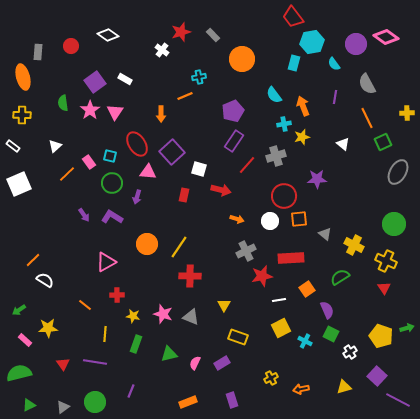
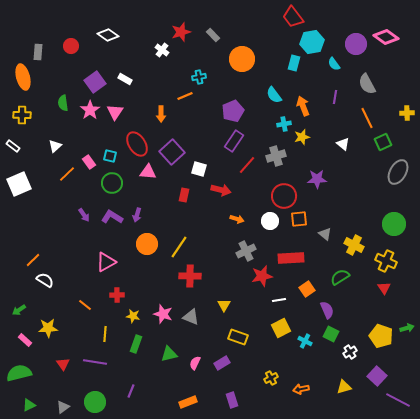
purple arrow at (137, 197): moved 18 px down
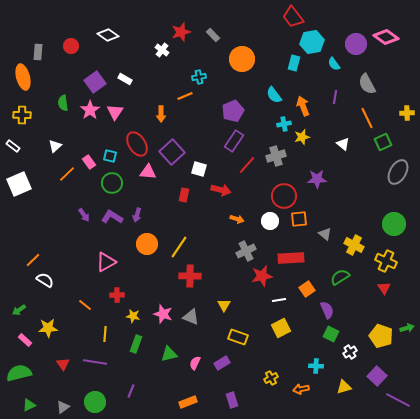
cyan cross at (305, 341): moved 11 px right, 25 px down; rotated 24 degrees counterclockwise
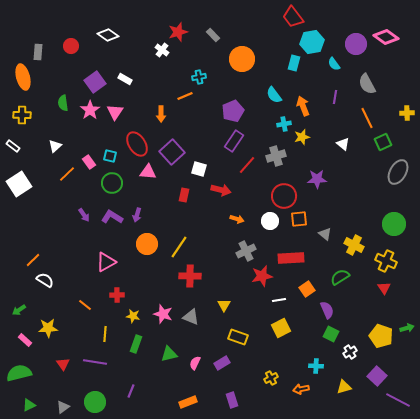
red star at (181, 32): moved 3 px left
white square at (19, 184): rotated 10 degrees counterclockwise
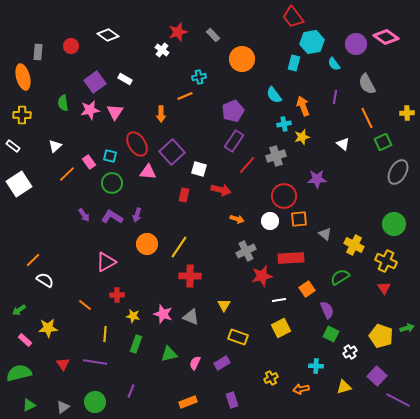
pink star at (90, 110): rotated 24 degrees clockwise
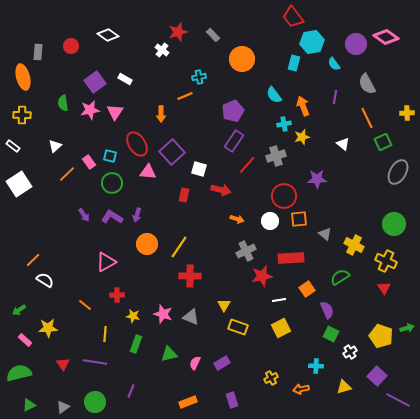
yellow rectangle at (238, 337): moved 10 px up
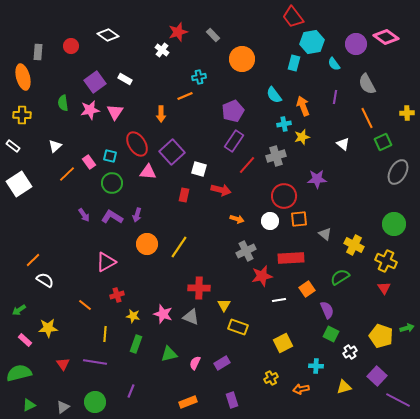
red cross at (190, 276): moved 9 px right, 12 px down
red cross at (117, 295): rotated 16 degrees counterclockwise
yellow square at (281, 328): moved 2 px right, 15 px down
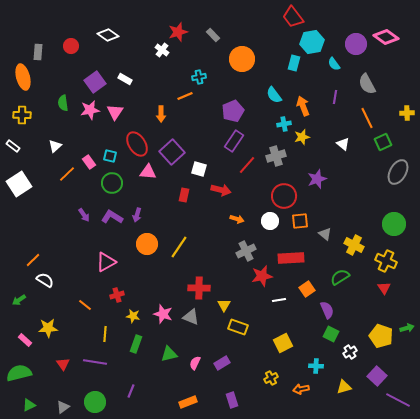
purple star at (317, 179): rotated 18 degrees counterclockwise
orange square at (299, 219): moved 1 px right, 2 px down
green arrow at (19, 310): moved 10 px up
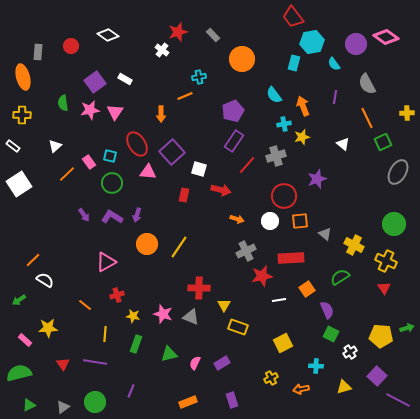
yellow pentagon at (381, 336): rotated 15 degrees counterclockwise
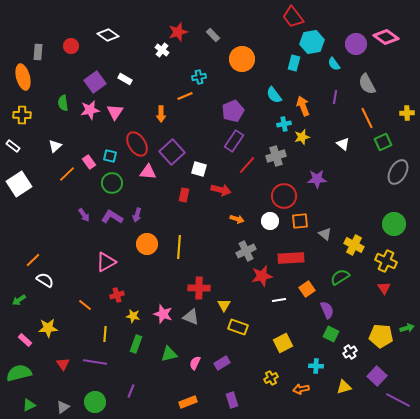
purple star at (317, 179): rotated 18 degrees clockwise
yellow line at (179, 247): rotated 30 degrees counterclockwise
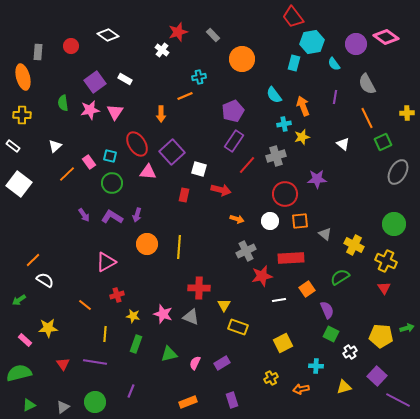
white square at (19, 184): rotated 20 degrees counterclockwise
red circle at (284, 196): moved 1 px right, 2 px up
